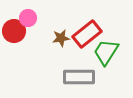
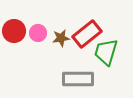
pink circle: moved 10 px right, 15 px down
green trapezoid: rotated 16 degrees counterclockwise
gray rectangle: moved 1 px left, 2 px down
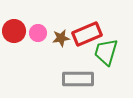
red rectangle: rotated 16 degrees clockwise
